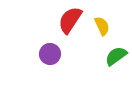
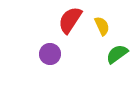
green semicircle: moved 1 px right, 2 px up
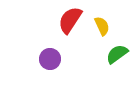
purple circle: moved 5 px down
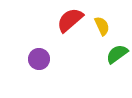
red semicircle: rotated 16 degrees clockwise
purple circle: moved 11 px left
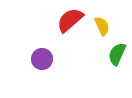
green semicircle: rotated 30 degrees counterclockwise
purple circle: moved 3 px right
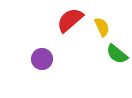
yellow semicircle: moved 1 px down
green semicircle: rotated 75 degrees counterclockwise
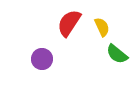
red semicircle: moved 1 px left, 3 px down; rotated 16 degrees counterclockwise
